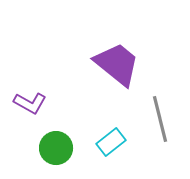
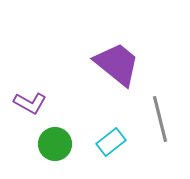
green circle: moved 1 px left, 4 px up
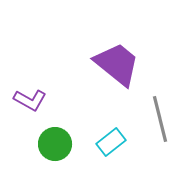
purple L-shape: moved 3 px up
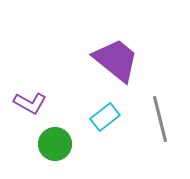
purple trapezoid: moved 1 px left, 4 px up
purple L-shape: moved 3 px down
cyan rectangle: moved 6 px left, 25 px up
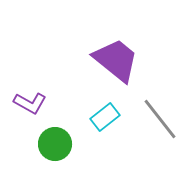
gray line: rotated 24 degrees counterclockwise
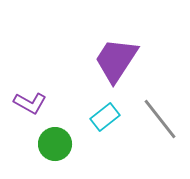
purple trapezoid: rotated 96 degrees counterclockwise
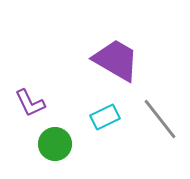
purple trapezoid: rotated 87 degrees clockwise
purple L-shape: rotated 36 degrees clockwise
cyan rectangle: rotated 12 degrees clockwise
